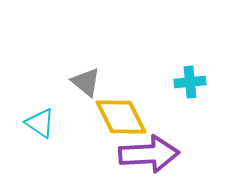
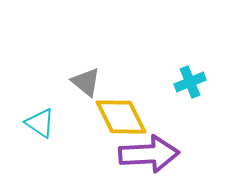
cyan cross: rotated 16 degrees counterclockwise
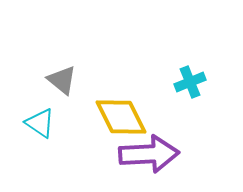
gray triangle: moved 24 px left, 2 px up
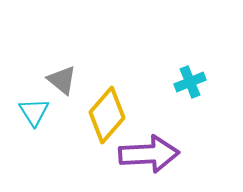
yellow diamond: moved 14 px left, 2 px up; rotated 68 degrees clockwise
cyan triangle: moved 6 px left, 11 px up; rotated 24 degrees clockwise
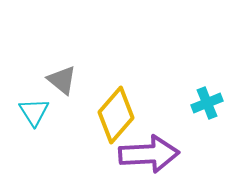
cyan cross: moved 17 px right, 21 px down
yellow diamond: moved 9 px right
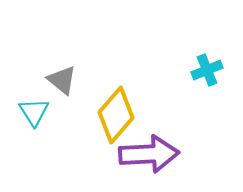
cyan cross: moved 33 px up
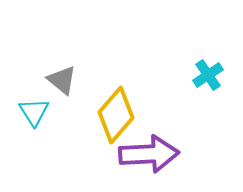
cyan cross: moved 1 px right, 5 px down; rotated 12 degrees counterclockwise
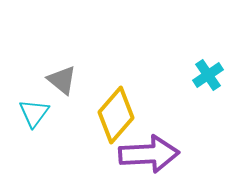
cyan triangle: moved 1 px down; rotated 8 degrees clockwise
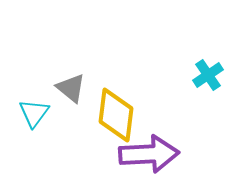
gray triangle: moved 9 px right, 8 px down
yellow diamond: rotated 34 degrees counterclockwise
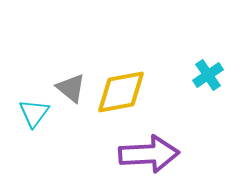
yellow diamond: moved 5 px right, 23 px up; rotated 72 degrees clockwise
